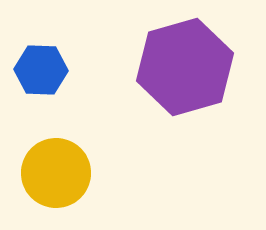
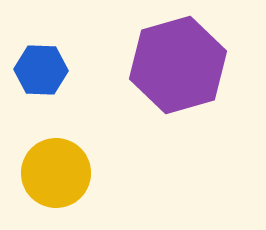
purple hexagon: moved 7 px left, 2 px up
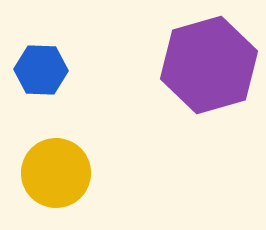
purple hexagon: moved 31 px right
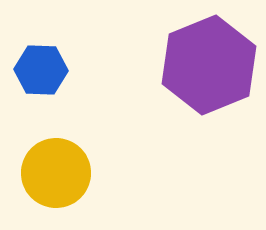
purple hexagon: rotated 6 degrees counterclockwise
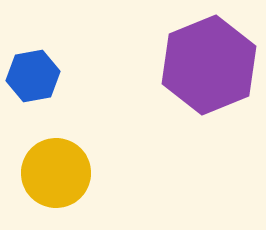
blue hexagon: moved 8 px left, 6 px down; rotated 12 degrees counterclockwise
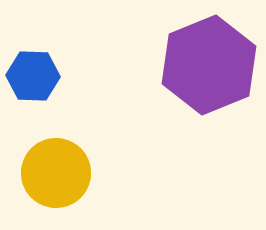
blue hexagon: rotated 12 degrees clockwise
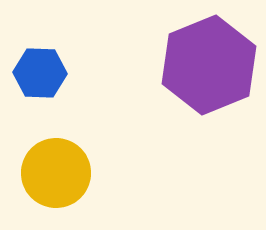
blue hexagon: moved 7 px right, 3 px up
